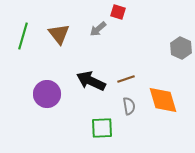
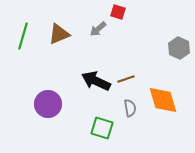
brown triangle: rotated 45 degrees clockwise
gray hexagon: moved 2 px left
black arrow: moved 5 px right
purple circle: moved 1 px right, 10 px down
gray semicircle: moved 1 px right, 2 px down
green square: rotated 20 degrees clockwise
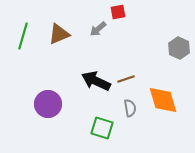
red square: rotated 28 degrees counterclockwise
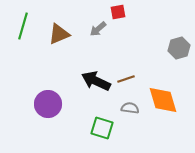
green line: moved 10 px up
gray hexagon: rotated 20 degrees clockwise
gray semicircle: rotated 72 degrees counterclockwise
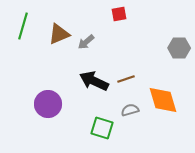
red square: moved 1 px right, 2 px down
gray arrow: moved 12 px left, 13 px down
gray hexagon: rotated 15 degrees clockwise
black arrow: moved 2 px left
gray semicircle: moved 2 px down; rotated 24 degrees counterclockwise
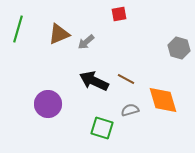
green line: moved 5 px left, 3 px down
gray hexagon: rotated 15 degrees clockwise
brown line: rotated 48 degrees clockwise
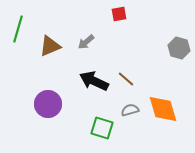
brown triangle: moved 9 px left, 12 px down
brown line: rotated 12 degrees clockwise
orange diamond: moved 9 px down
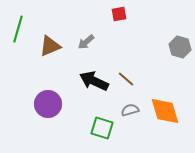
gray hexagon: moved 1 px right, 1 px up
orange diamond: moved 2 px right, 2 px down
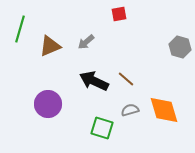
green line: moved 2 px right
orange diamond: moved 1 px left, 1 px up
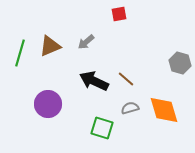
green line: moved 24 px down
gray hexagon: moved 16 px down
gray semicircle: moved 2 px up
